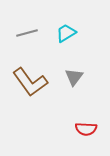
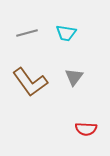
cyan trapezoid: rotated 140 degrees counterclockwise
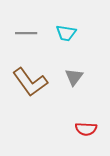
gray line: moved 1 px left; rotated 15 degrees clockwise
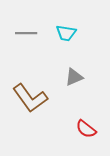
gray triangle: rotated 30 degrees clockwise
brown L-shape: moved 16 px down
red semicircle: rotated 35 degrees clockwise
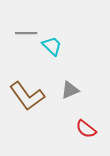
cyan trapezoid: moved 14 px left, 13 px down; rotated 145 degrees counterclockwise
gray triangle: moved 4 px left, 13 px down
brown L-shape: moved 3 px left, 2 px up
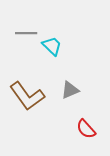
red semicircle: rotated 10 degrees clockwise
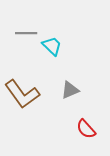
brown L-shape: moved 5 px left, 2 px up
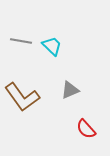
gray line: moved 5 px left, 8 px down; rotated 10 degrees clockwise
brown L-shape: moved 3 px down
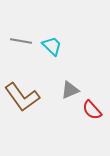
red semicircle: moved 6 px right, 19 px up
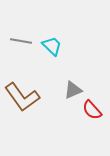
gray triangle: moved 3 px right
